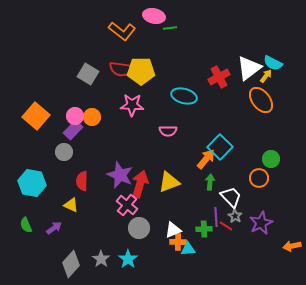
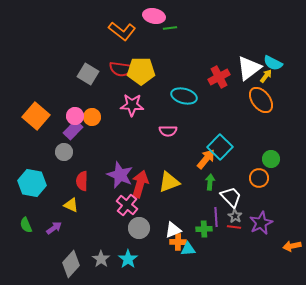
red line at (226, 226): moved 8 px right, 1 px down; rotated 24 degrees counterclockwise
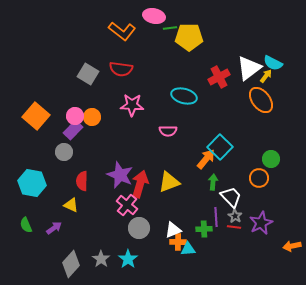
yellow pentagon at (141, 71): moved 48 px right, 34 px up
green arrow at (210, 182): moved 3 px right
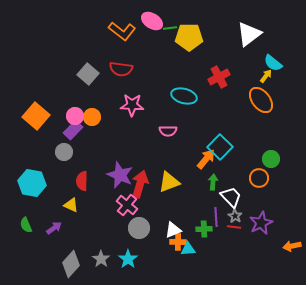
pink ellipse at (154, 16): moved 2 px left, 5 px down; rotated 20 degrees clockwise
cyan semicircle at (273, 63): rotated 12 degrees clockwise
white triangle at (249, 68): moved 34 px up
gray square at (88, 74): rotated 10 degrees clockwise
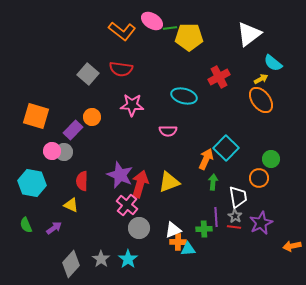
yellow arrow at (266, 76): moved 5 px left, 3 px down; rotated 24 degrees clockwise
orange square at (36, 116): rotated 24 degrees counterclockwise
pink circle at (75, 116): moved 23 px left, 35 px down
cyan square at (220, 147): moved 6 px right, 1 px down
orange arrow at (206, 159): rotated 15 degrees counterclockwise
white trapezoid at (231, 197): moved 7 px right; rotated 35 degrees clockwise
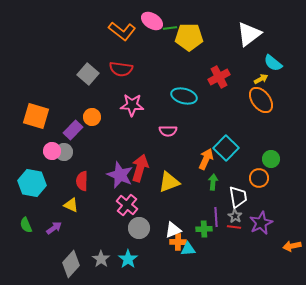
red arrow at (140, 184): moved 16 px up
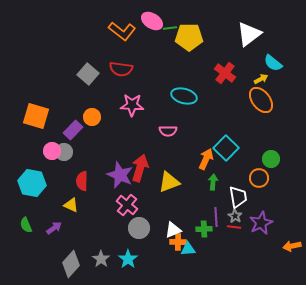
red cross at (219, 77): moved 6 px right, 4 px up; rotated 25 degrees counterclockwise
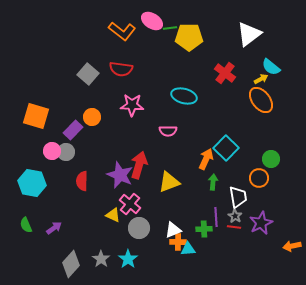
cyan semicircle at (273, 63): moved 2 px left, 4 px down
gray circle at (64, 152): moved 2 px right
red arrow at (140, 168): moved 1 px left, 3 px up
yellow triangle at (71, 205): moved 42 px right, 10 px down
pink cross at (127, 205): moved 3 px right, 1 px up
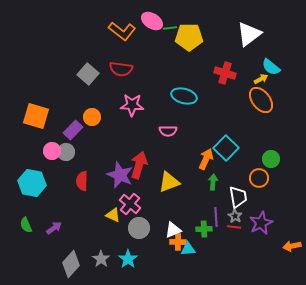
red cross at (225, 73): rotated 20 degrees counterclockwise
